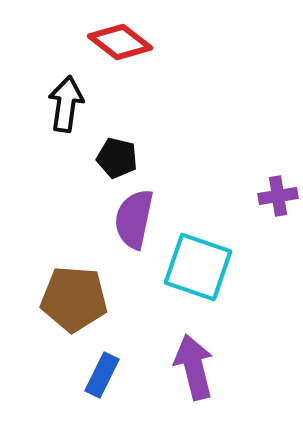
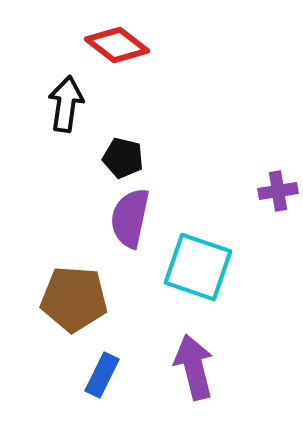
red diamond: moved 3 px left, 3 px down
black pentagon: moved 6 px right
purple cross: moved 5 px up
purple semicircle: moved 4 px left, 1 px up
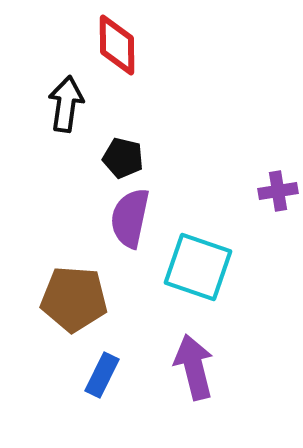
red diamond: rotated 52 degrees clockwise
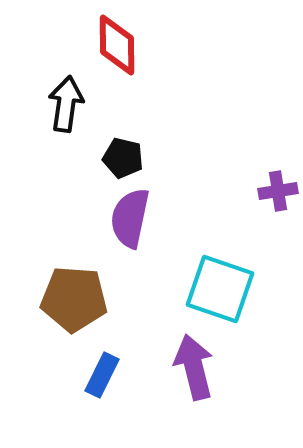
cyan square: moved 22 px right, 22 px down
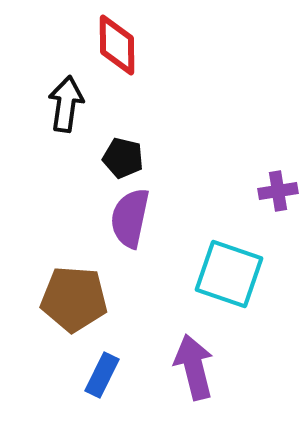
cyan square: moved 9 px right, 15 px up
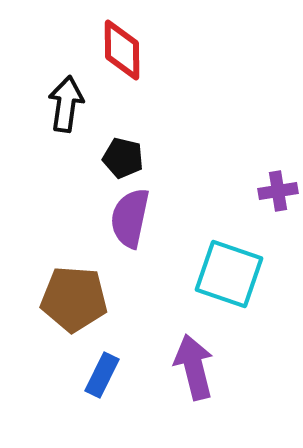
red diamond: moved 5 px right, 5 px down
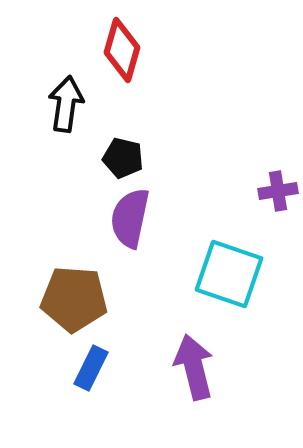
red diamond: rotated 16 degrees clockwise
blue rectangle: moved 11 px left, 7 px up
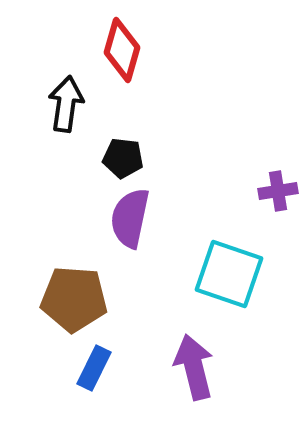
black pentagon: rotated 6 degrees counterclockwise
blue rectangle: moved 3 px right
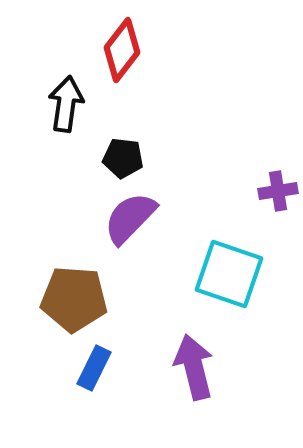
red diamond: rotated 22 degrees clockwise
purple semicircle: rotated 32 degrees clockwise
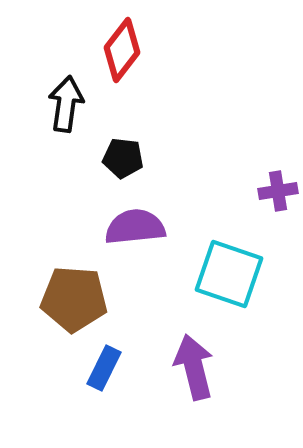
purple semicircle: moved 5 px right, 9 px down; rotated 40 degrees clockwise
blue rectangle: moved 10 px right
